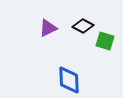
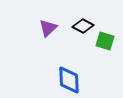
purple triangle: rotated 18 degrees counterclockwise
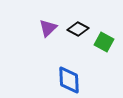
black diamond: moved 5 px left, 3 px down
green square: moved 1 px left, 1 px down; rotated 12 degrees clockwise
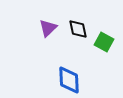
black diamond: rotated 50 degrees clockwise
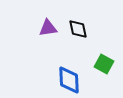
purple triangle: rotated 36 degrees clockwise
green square: moved 22 px down
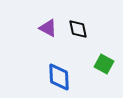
purple triangle: rotated 36 degrees clockwise
blue diamond: moved 10 px left, 3 px up
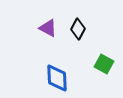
black diamond: rotated 40 degrees clockwise
blue diamond: moved 2 px left, 1 px down
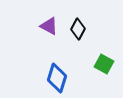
purple triangle: moved 1 px right, 2 px up
blue diamond: rotated 20 degrees clockwise
